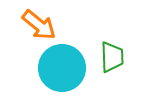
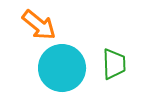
green trapezoid: moved 2 px right, 7 px down
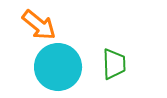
cyan circle: moved 4 px left, 1 px up
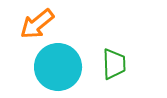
orange arrow: moved 2 px left, 1 px up; rotated 102 degrees clockwise
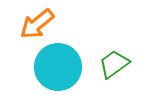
green trapezoid: rotated 124 degrees counterclockwise
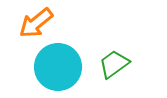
orange arrow: moved 1 px left, 1 px up
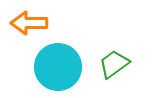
orange arrow: moved 7 px left; rotated 39 degrees clockwise
